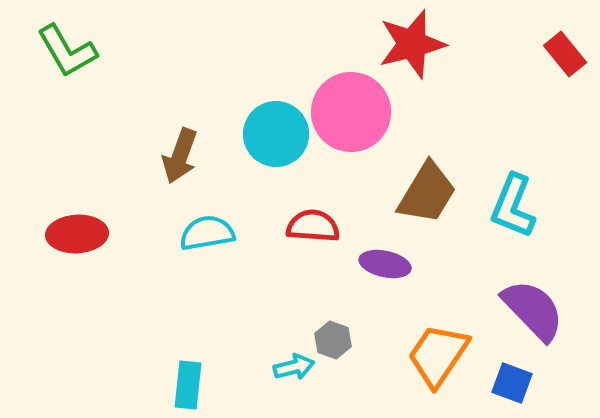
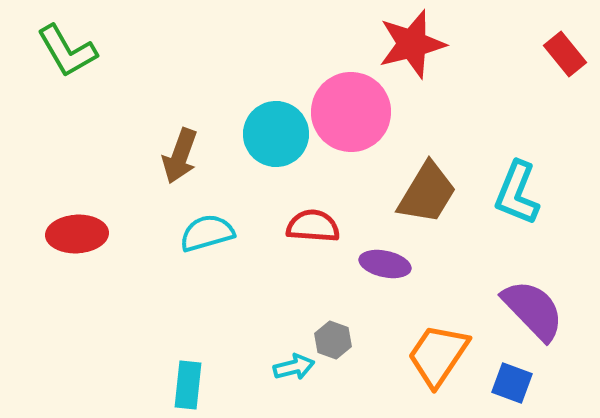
cyan L-shape: moved 4 px right, 13 px up
cyan semicircle: rotated 6 degrees counterclockwise
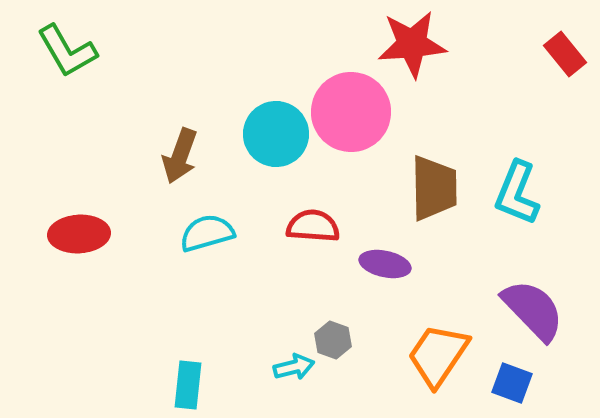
red star: rotated 10 degrees clockwise
brown trapezoid: moved 7 px right, 5 px up; rotated 32 degrees counterclockwise
red ellipse: moved 2 px right
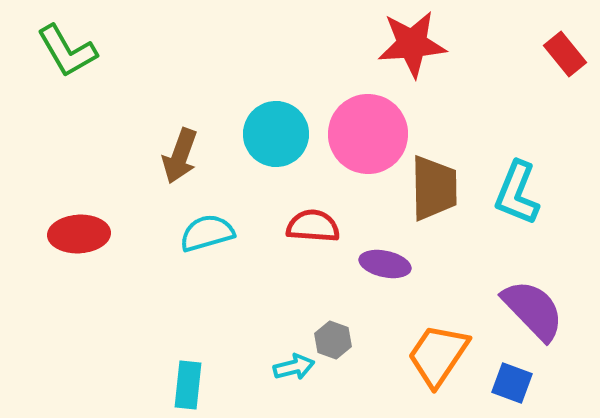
pink circle: moved 17 px right, 22 px down
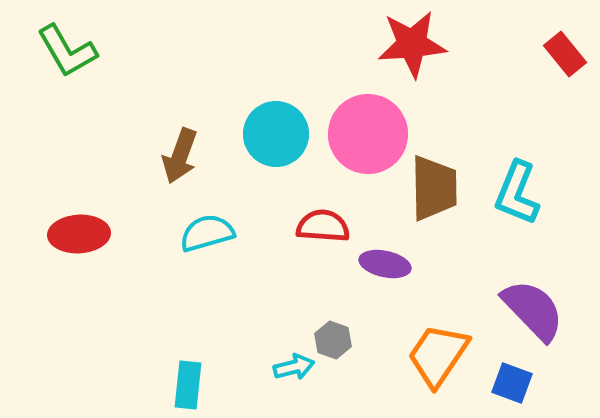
red semicircle: moved 10 px right
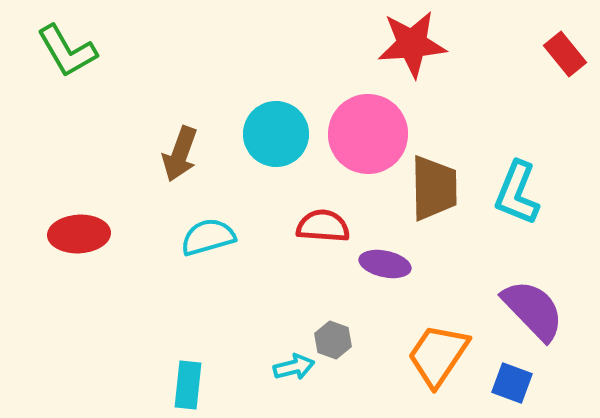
brown arrow: moved 2 px up
cyan semicircle: moved 1 px right, 4 px down
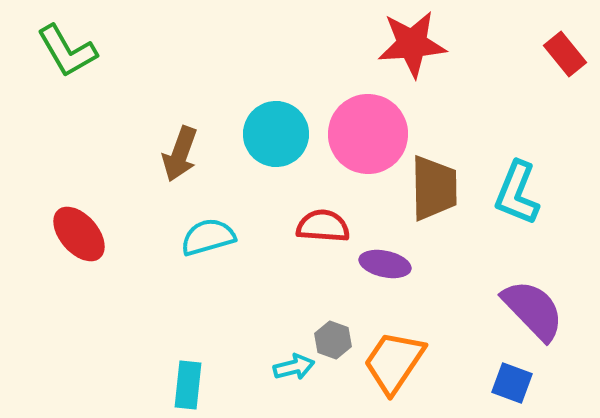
red ellipse: rotated 52 degrees clockwise
orange trapezoid: moved 44 px left, 7 px down
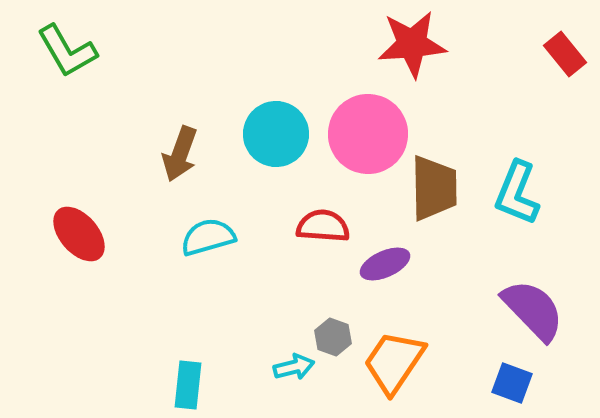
purple ellipse: rotated 36 degrees counterclockwise
gray hexagon: moved 3 px up
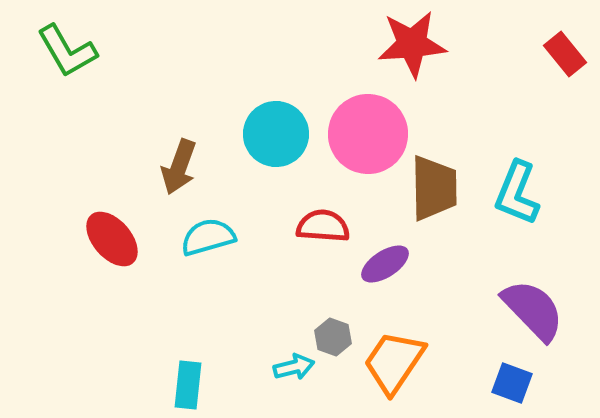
brown arrow: moved 1 px left, 13 px down
red ellipse: moved 33 px right, 5 px down
purple ellipse: rotated 9 degrees counterclockwise
